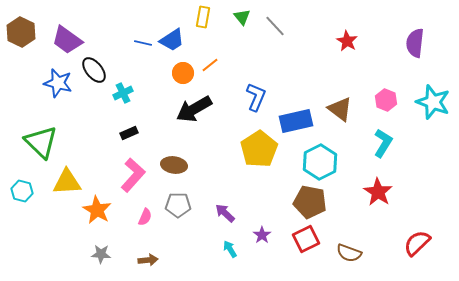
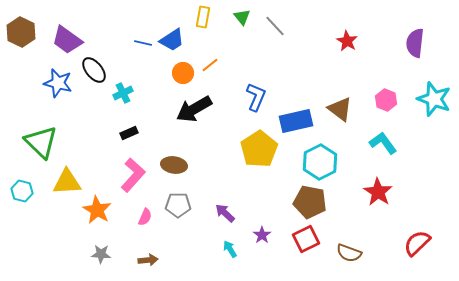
cyan star at (433, 102): moved 1 px right, 3 px up
cyan L-shape at (383, 143): rotated 68 degrees counterclockwise
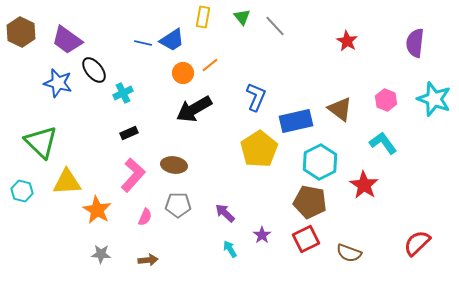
red star at (378, 192): moved 14 px left, 7 px up
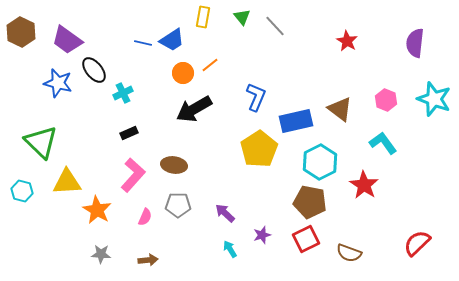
purple star at (262, 235): rotated 18 degrees clockwise
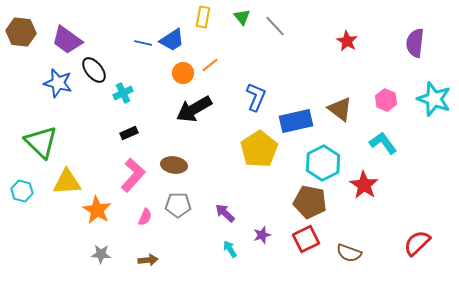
brown hexagon at (21, 32): rotated 20 degrees counterclockwise
cyan hexagon at (320, 162): moved 3 px right, 1 px down
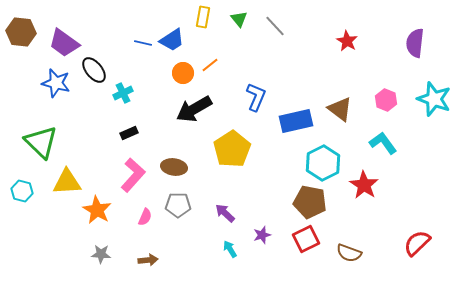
green triangle at (242, 17): moved 3 px left, 2 px down
purple trapezoid at (67, 40): moved 3 px left, 3 px down
blue star at (58, 83): moved 2 px left
yellow pentagon at (259, 149): moved 27 px left
brown ellipse at (174, 165): moved 2 px down
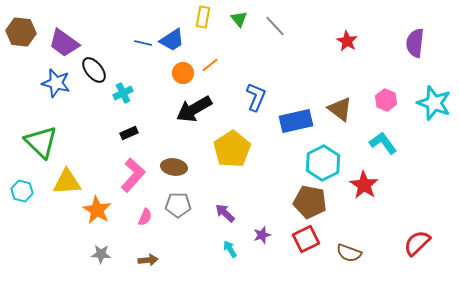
cyan star at (434, 99): moved 4 px down
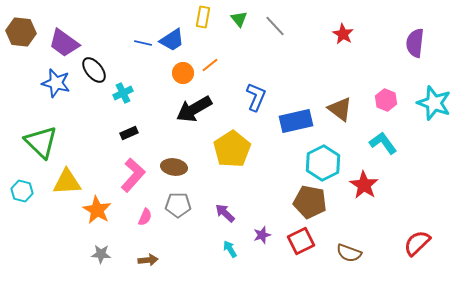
red star at (347, 41): moved 4 px left, 7 px up
red square at (306, 239): moved 5 px left, 2 px down
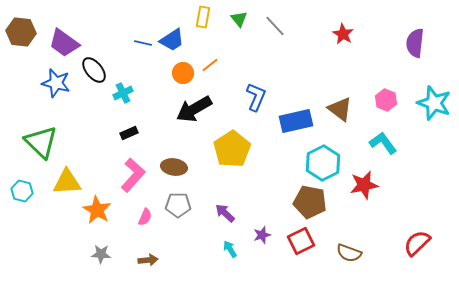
red star at (364, 185): rotated 28 degrees clockwise
